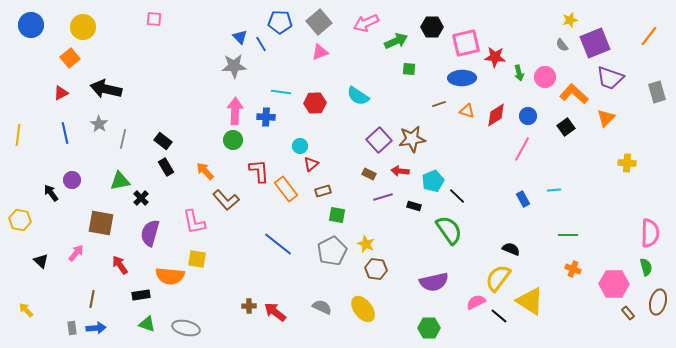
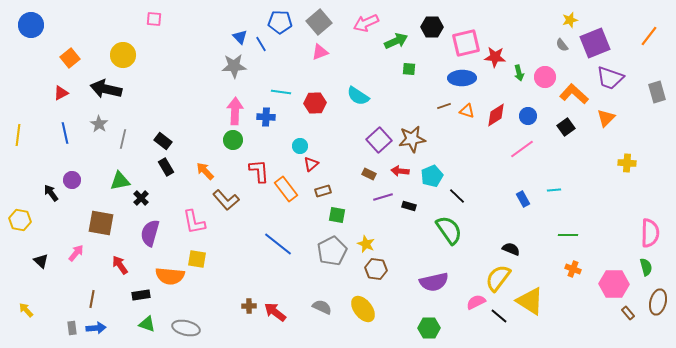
yellow circle at (83, 27): moved 40 px right, 28 px down
brown line at (439, 104): moved 5 px right, 2 px down
pink line at (522, 149): rotated 25 degrees clockwise
cyan pentagon at (433, 181): moved 1 px left, 5 px up
black rectangle at (414, 206): moved 5 px left
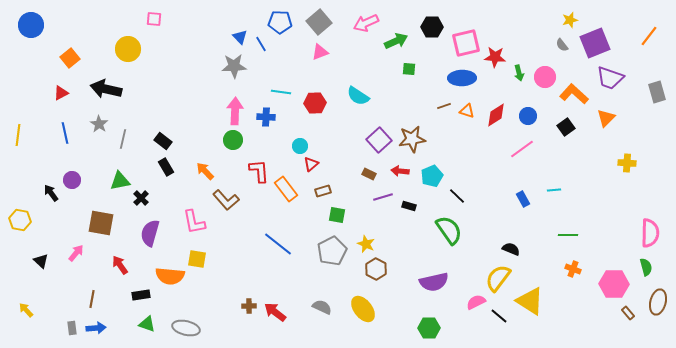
yellow circle at (123, 55): moved 5 px right, 6 px up
brown hexagon at (376, 269): rotated 20 degrees clockwise
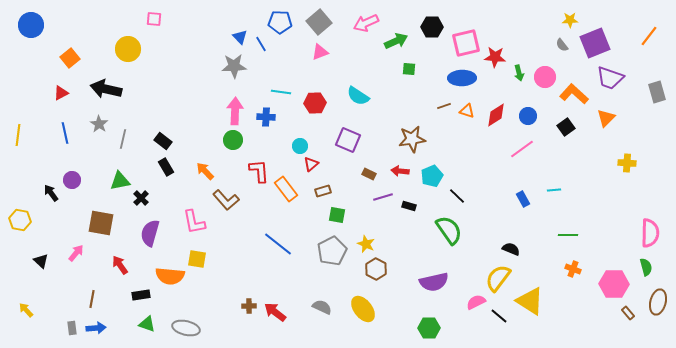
yellow star at (570, 20): rotated 14 degrees clockwise
purple square at (379, 140): moved 31 px left; rotated 25 degrees counterclockwise
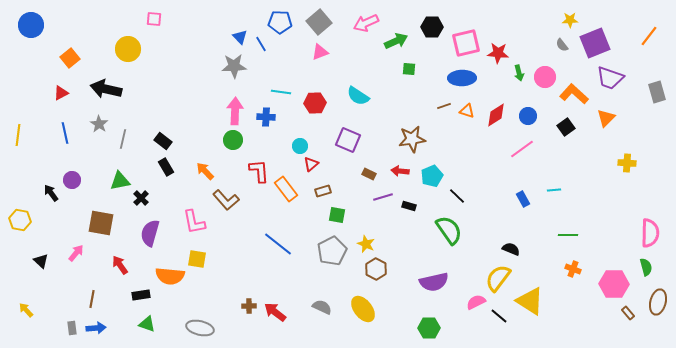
red star at (495, 57): moved 3 px right, 4 px up
gray ellipse at (186, 328): moved 14 px right
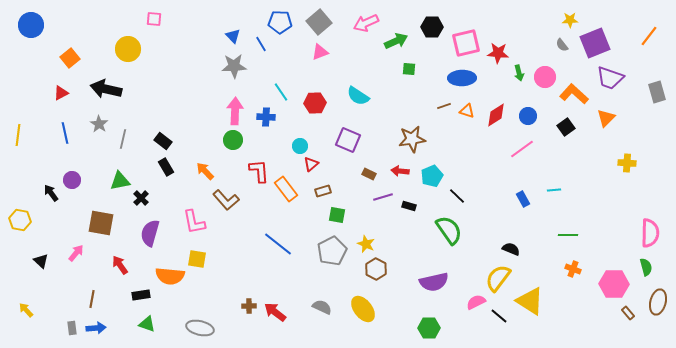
blue triangle at (240, 37): moved 7 px left, 1 px up
cyan line at (281, 92): rotated 48 degrees clockwise
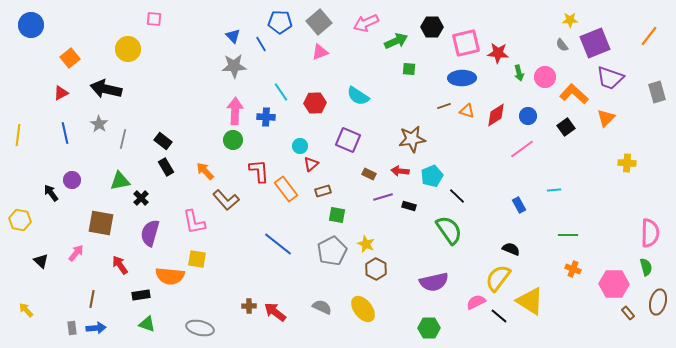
blue rectangle at (523, 199): moved 4 px left, 6 px down
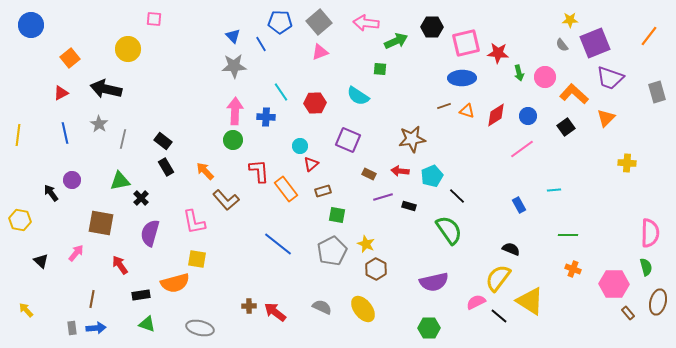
pink arrow at (366, 23): rotated 30 degrees clockwise
green square at (409, 69): moved 29 px left
orange semicircle at (170, 276): moved 5 px right, 7 px down; rotated 20 degrees counterclockwise
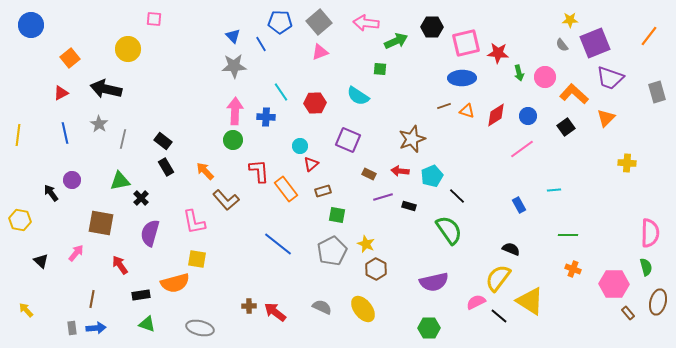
brown star at (412, 139): rotated 12 degrees counterclockwise
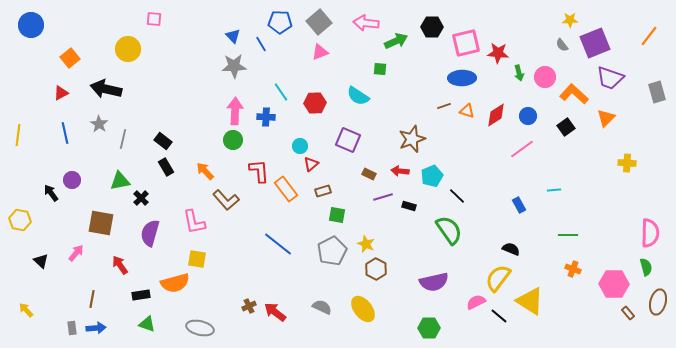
brown cross at (249, 306): rotated 24 degrees counterclockwise
